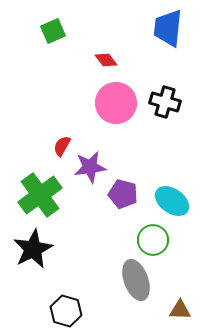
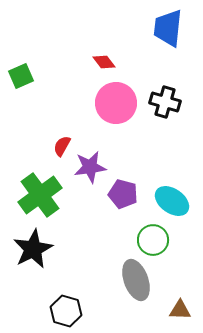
green square: moved 32 px left, 45 px down
red diamond: moved 2 px left, 2 px down
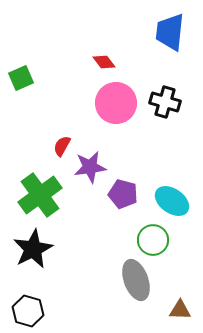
blue trapezoid: moved 2 px right, 4 px down
green square: moved 2 px down
black hexagon: moved 38 px left
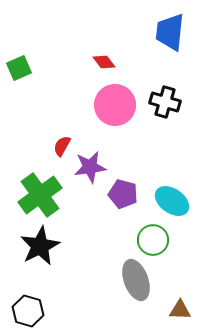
green square: moved 2 px left, 10 px up
pink circle: moved 1 px left, 2 px down
black star: moved 7 px right, 3 px up
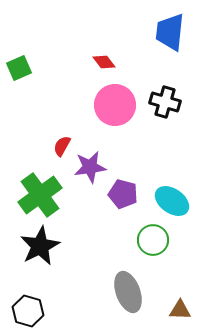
gray ellipse: moved 8 px left, 12 px down
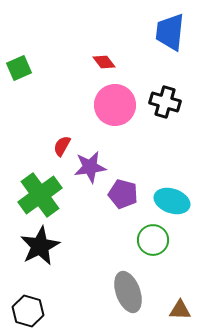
cyan ellipse: rotated 16 degrees counterclockwise
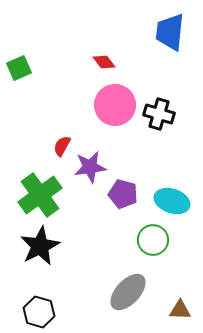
black cross: moved 6 px left, 12 px down
gray ellipse: rotated 63 degrees clockwise
black hexagon: moved 11 px right, 1 px down
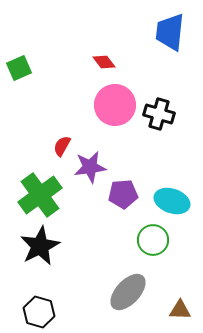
purple pentagon: rotated 20 degrees counterclockwise
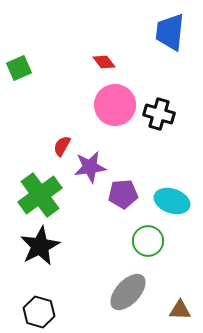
green circle: moved 5 px left, 1 px down
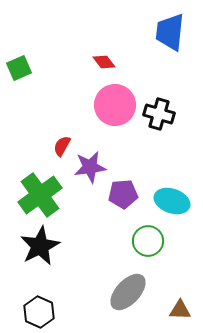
black hexagon: rotated 8 degrees clockwise
